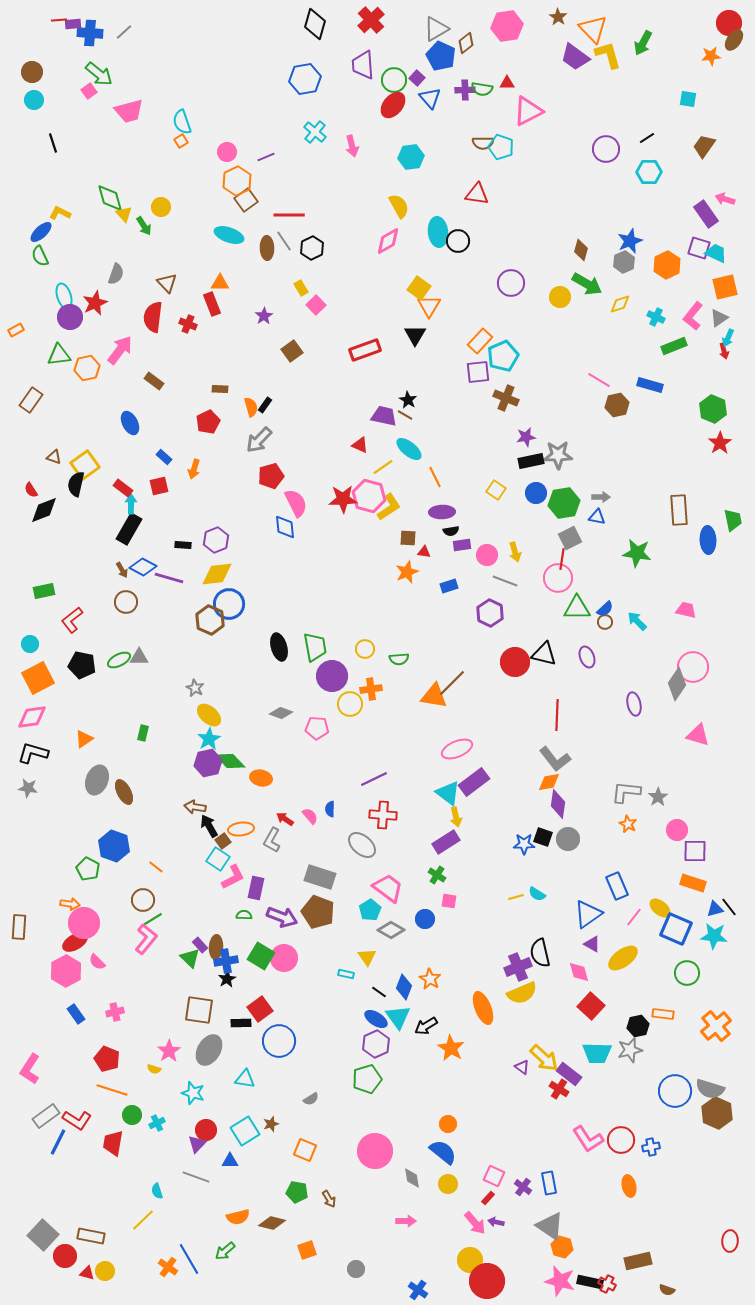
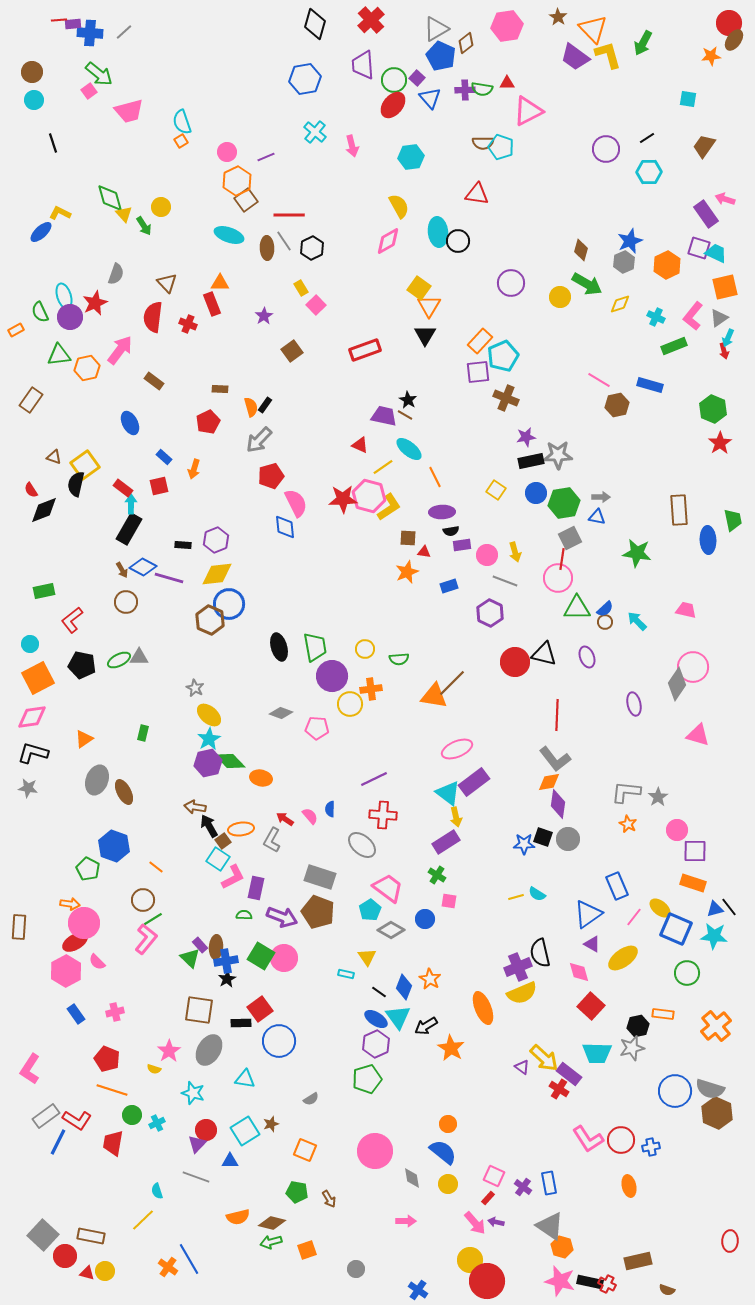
green semicircle at (40, 256): moved 56 px down
black triangle at (415, 335): moved 10 px right
gray star at (630, 1050): moved 2 px right, 2 px up
green arrow at (225, 1251): moved 46 px right, 9 px up; rotated 25 degrees clockwise
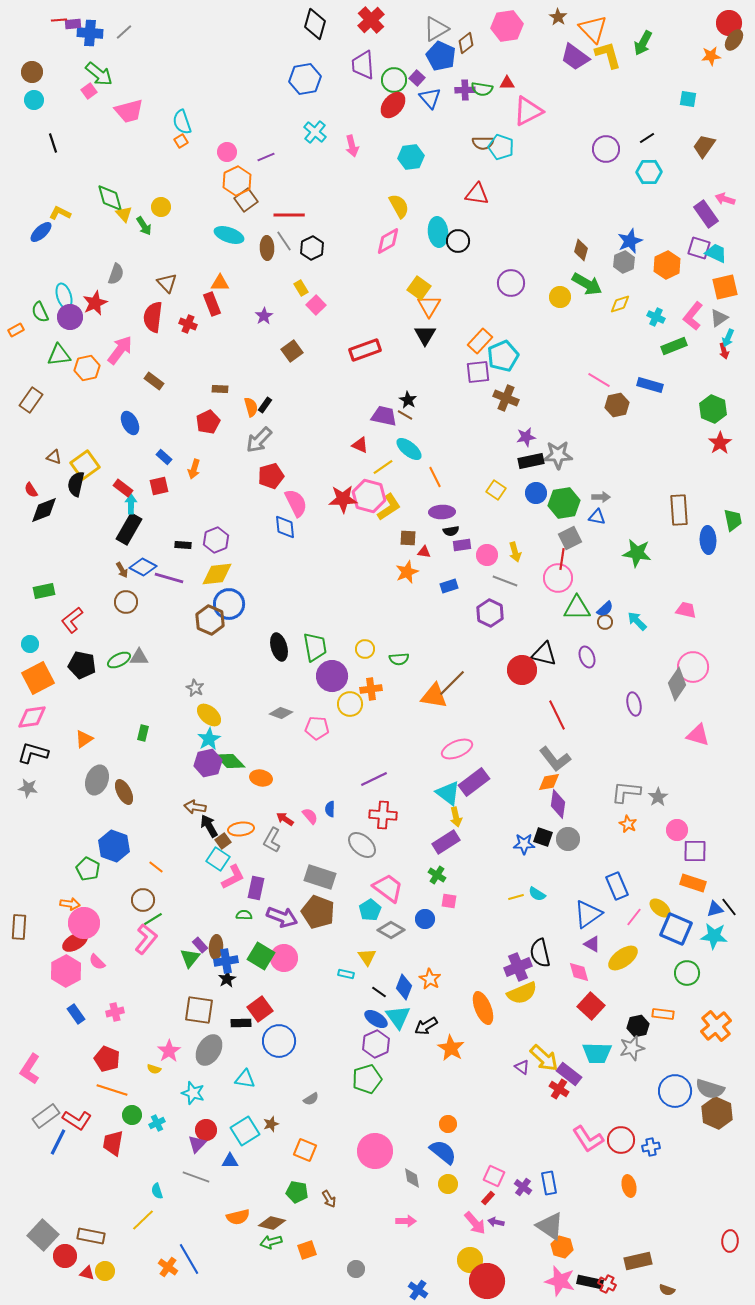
red circle at (515, 662): moved 7 px right, 8 px down
red line at (557, 715): rotated 28 degrees counterclockwise
green triangle at (190, 958): rotated 25 degrees clockwise
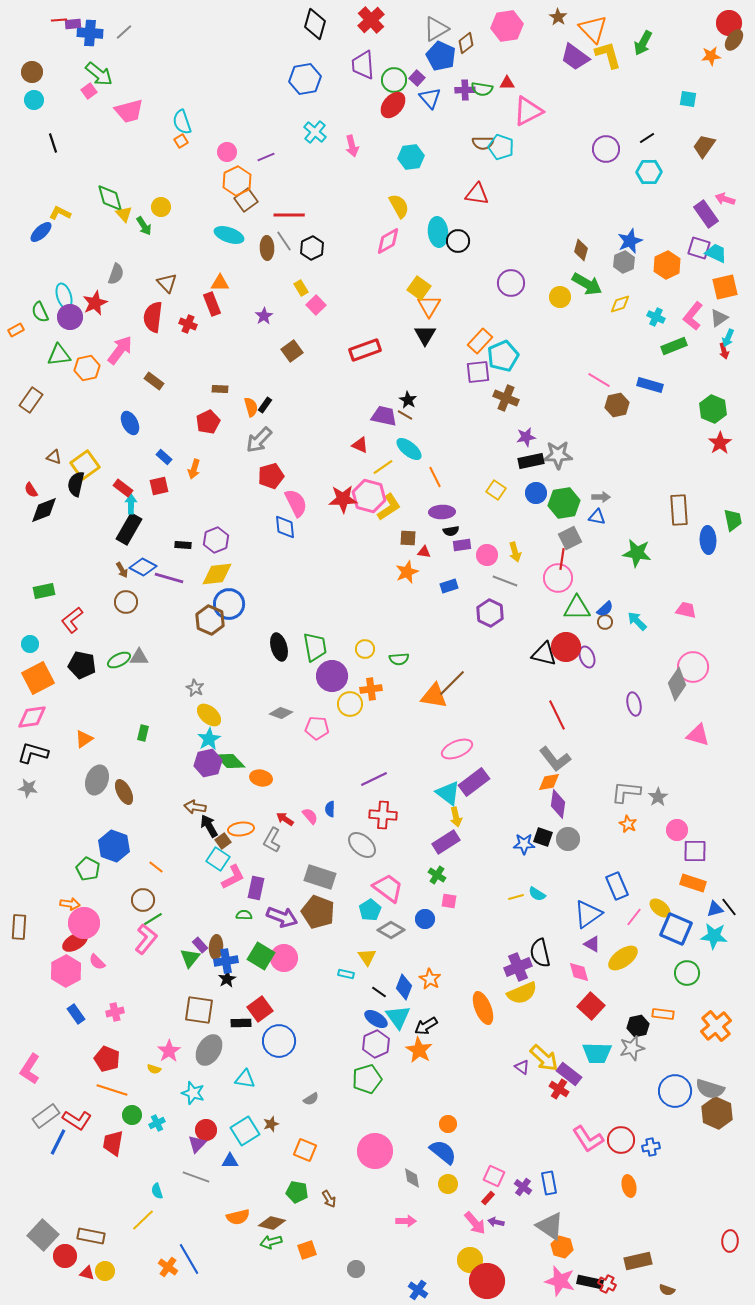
red circle at (522, 670): moved 44 px right, 23 px up
orange star at (451, 1048): moved 32 px left, 2 px down
